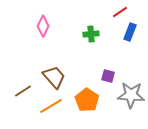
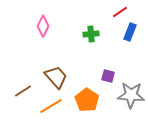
brown trapezoid: moved 2 px right
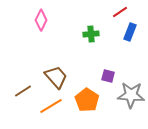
pink diamond: moved 2 px left, 6 px up
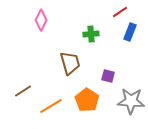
brown trapezoid: moved 14 px right, 14 px up; rotated 25 degrees clockwise
gray star: moved 6 px down
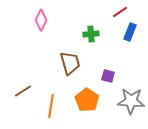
orange line: rotated 50 degrees counterclockwise
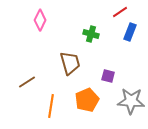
pink diamond: moved 1 px left
green cross: rotated 21 degrees clockwise
brown line: moved 4 px right, 9 px up
orange pentagon: rotated 15 degrees clockwise
